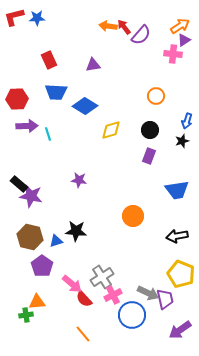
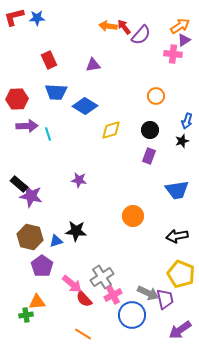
orange line at (83, 334): rotated 18 degrees counterclockwise
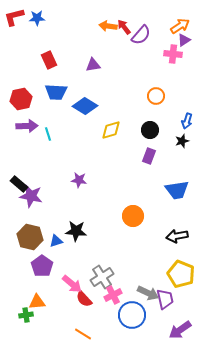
red hexagon at (17, 99): moved 4 px right; rotated 10 degrees counterclockwise
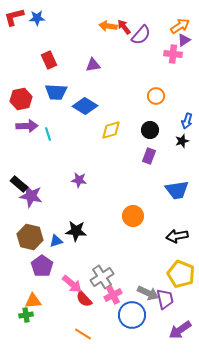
orange triangle at (37, 302): moved 4 px left, 1 px up
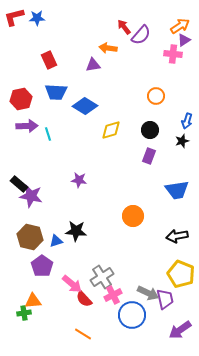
orange arrow at (108, 26): moved 22 px down
green cross at (26, 315): moved 2 px left, 2 px up
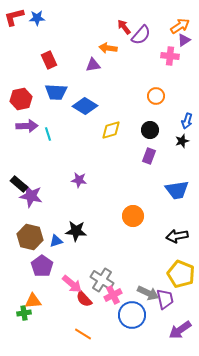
pink cross at (173, 54): moved 3 px left, 2 px down
gray cross at (102, 277): moved 3 px down; rotated 25 degrees counterclockwise
